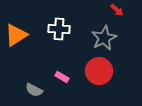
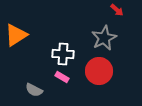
white cross: moved 4 px right, 25 px down
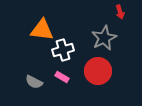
red arrow: moved 3 px right, 2 px down; rotated 32 degrees clockwise
orange triangle: moved 26 px right, 5 px up; rotated 40 degrees clockwise
white cross: moved 4 px up; rotated 20 degrees counterclockwise
red circle: moved 1 px left
gray semicircle: moved 8 px up
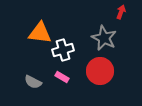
red arrow: moved 1 px right; rotated 144 degrees counterclockwise
orange triangle: moved 2 px left, 3 px down
gray star: rotated 20 degrees counterclockwise
red circle: moved 2 px right
gray semicircle: moved 1 px left
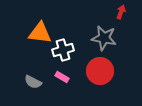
gray star: rotated 15 degrees counterclockwise
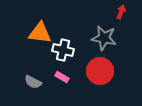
white cross: rotated 30 degrees clockwise
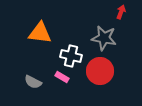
white cross: moved 8 px right, 6 px down
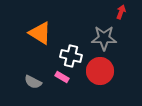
orange triangle: rotated 25 degrees clockwise
gray star: rotated 10 degrees counterclockwise
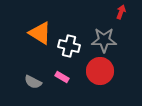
gray star: moved 2 px down
white cross: moved 2 px left, 10 px up
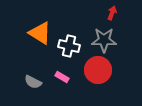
red arrow: moved 9 px left, 1 px down
red circle: moved 2 px left, 1 px up
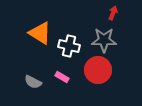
red arrow: moved 1 px right
